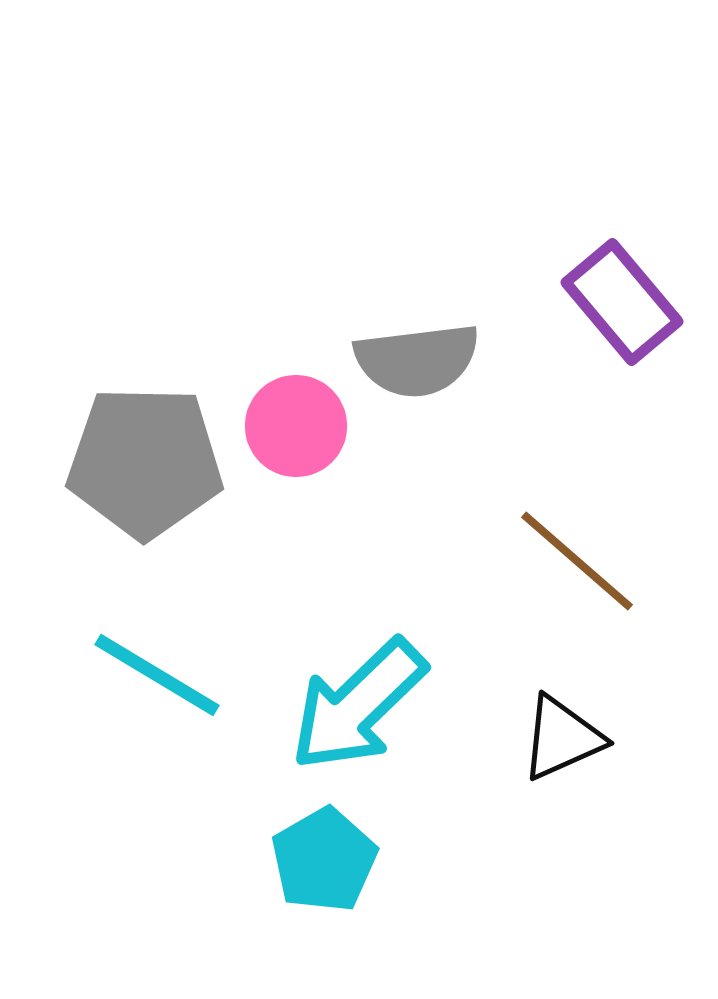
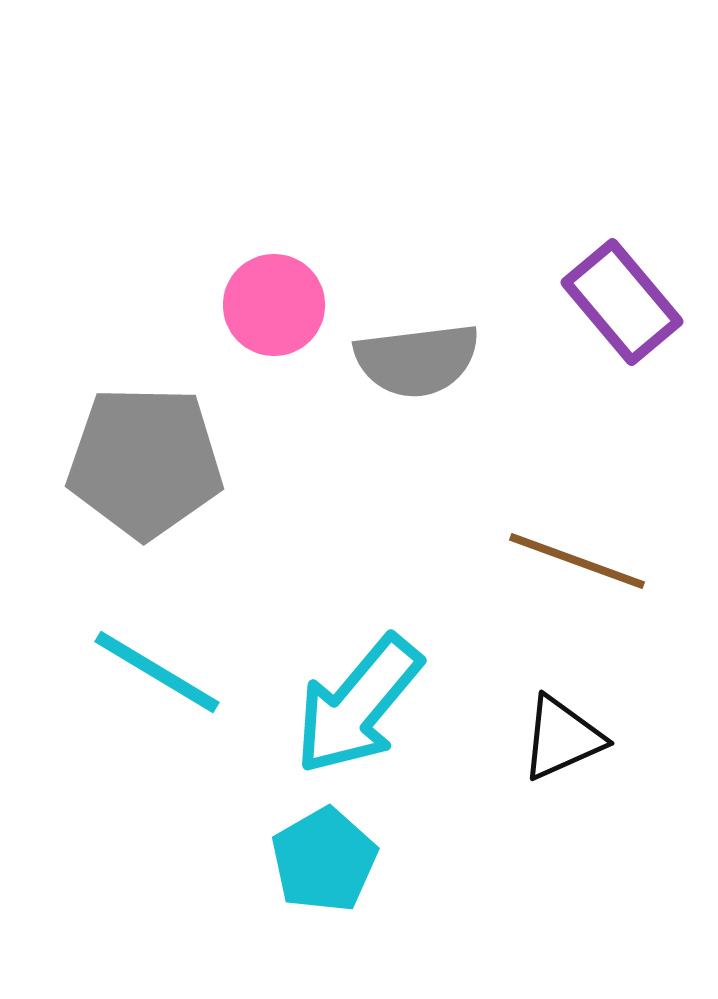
pink circle: moved 22 px left, 121 px up
brown line: rotated 21 degrees counterclockwise
cyan line: moved 3 px up
cyan arrow: rotated 6 degrees counterclockwise
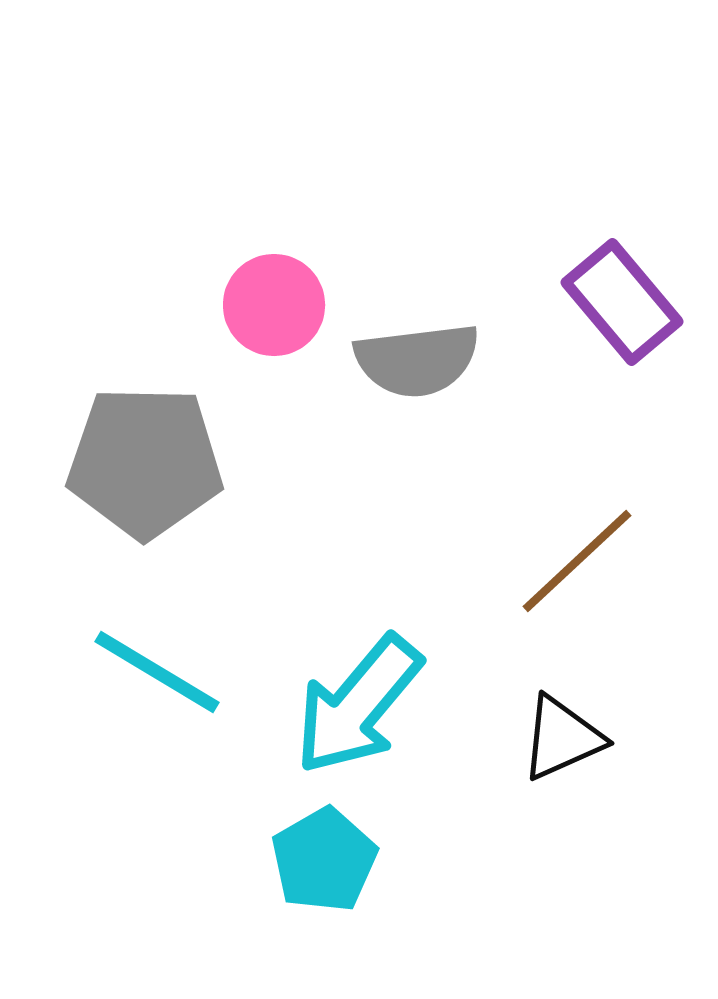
brown line: rotated 63 degrees counterclockwise
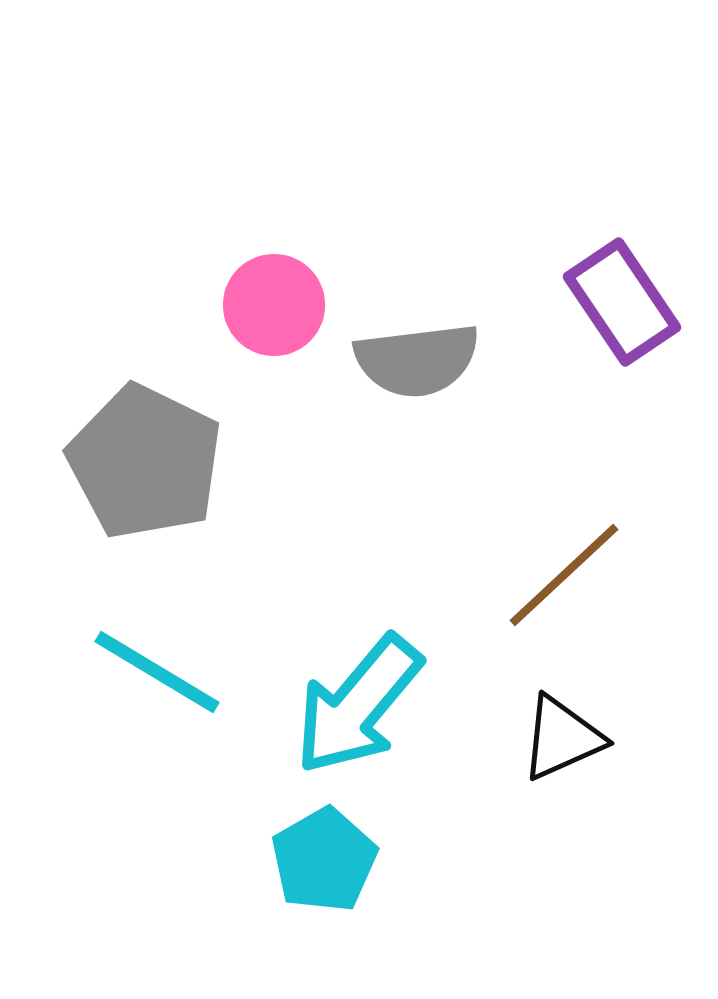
purple rectangle: rotated 6 degrees clockwise
gray pentagon: rotated 25 degrees clockwise
brown line: moved 13 px left, 14 px down
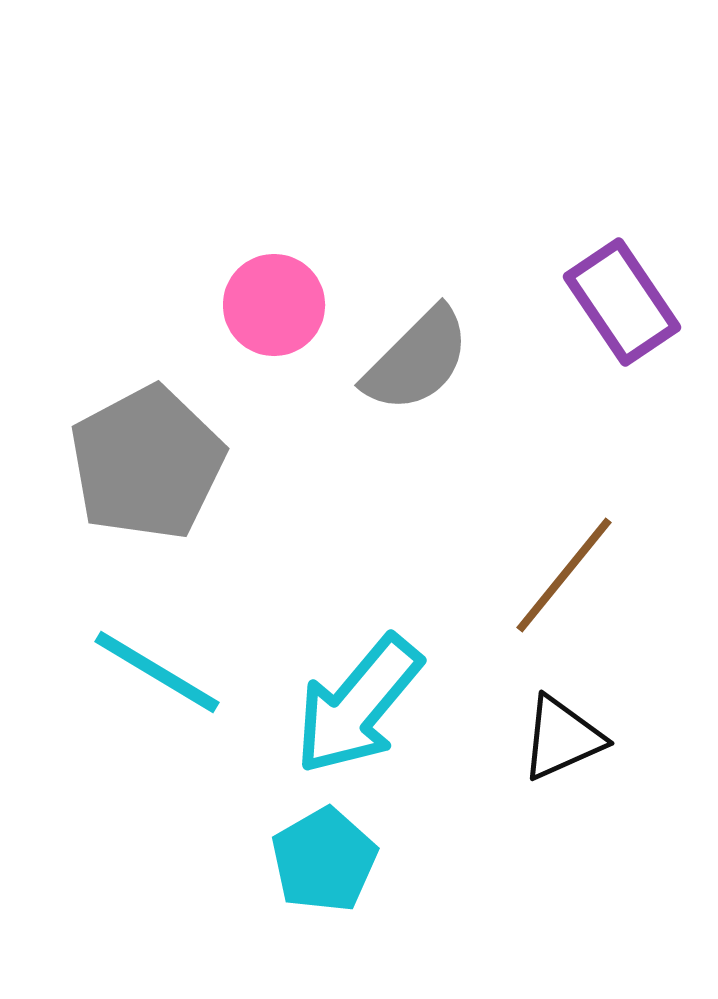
gray semicircle: rotated 38 degrees counterclockwise
gray pentagon: moved 2 px right, 1 px down; rotated 18 degrees clockwise
brown line: rotated 8 degrees counterclockwise
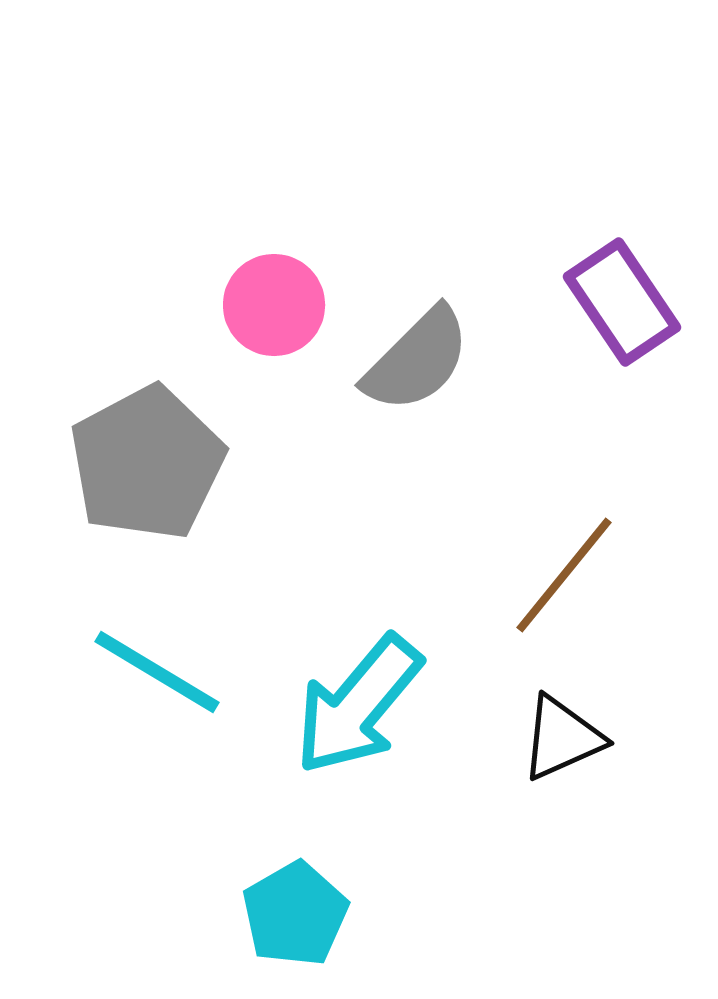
cyan pentagon: moved 29 px left, 54 px down
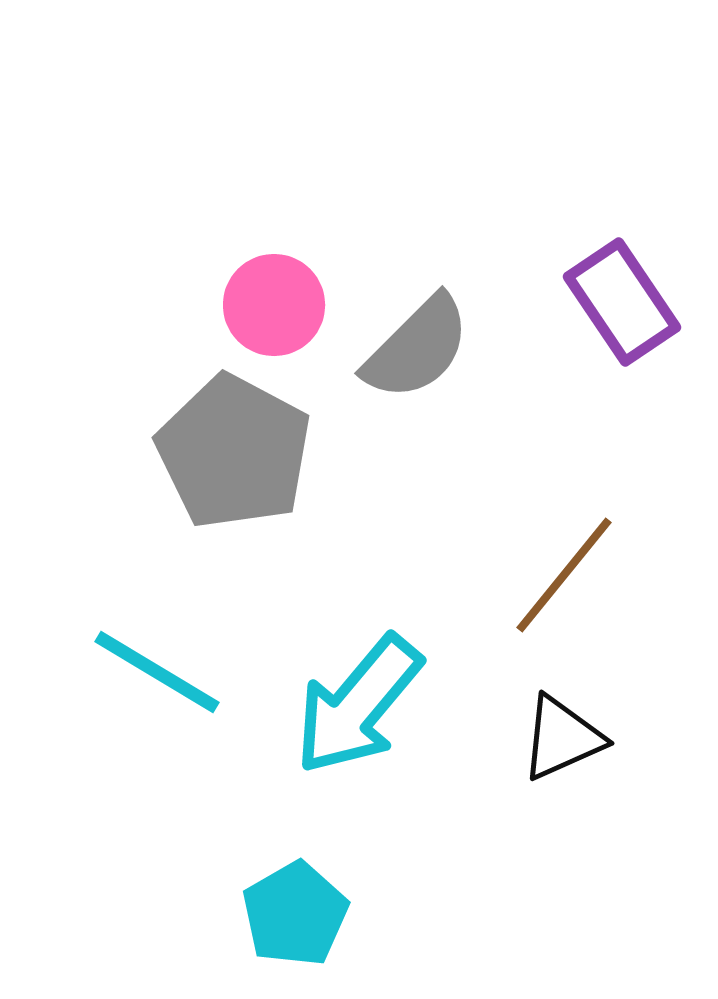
gray semicircle: moved 12 px up
gray pentagon: moved 87 px right, 11 px up; rotated 16 degrees counterclockwise
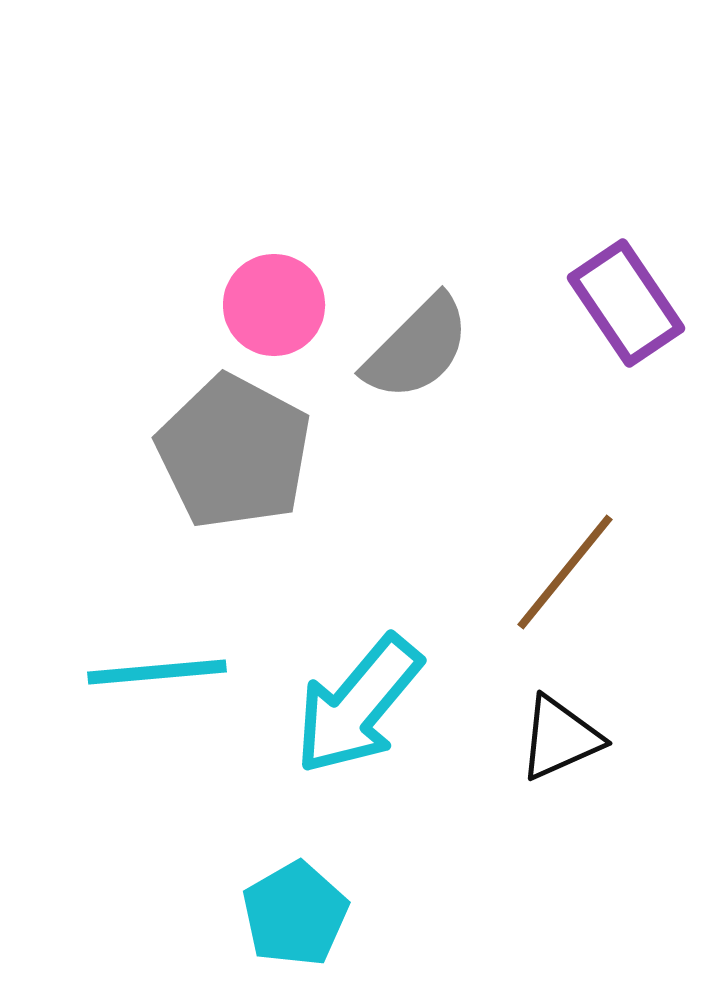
purple rectangle: moved 4 px right, 1 px down
brown line: moved 1 px right, 3 px up
cyan line: rotated 36 degrees counterclockwise
black triangle: moved 2 px left
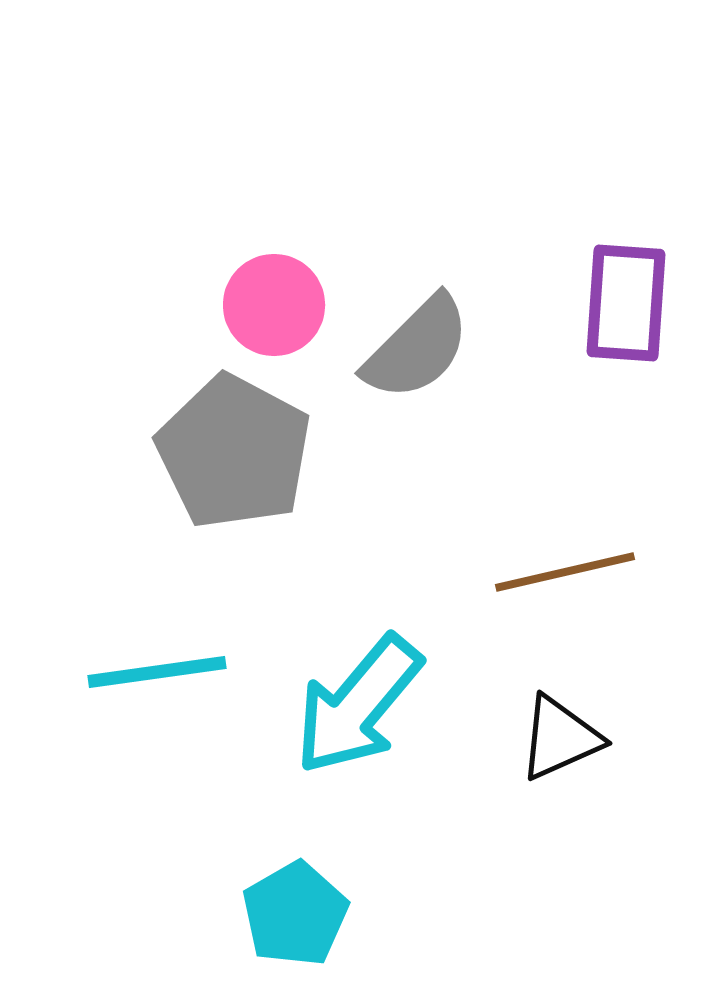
purple rectangle: rotated 38 degrees clockwise
brown line: rotated 38 degrees clockwise
cyan line: rotated 3 degrees counterclockwise
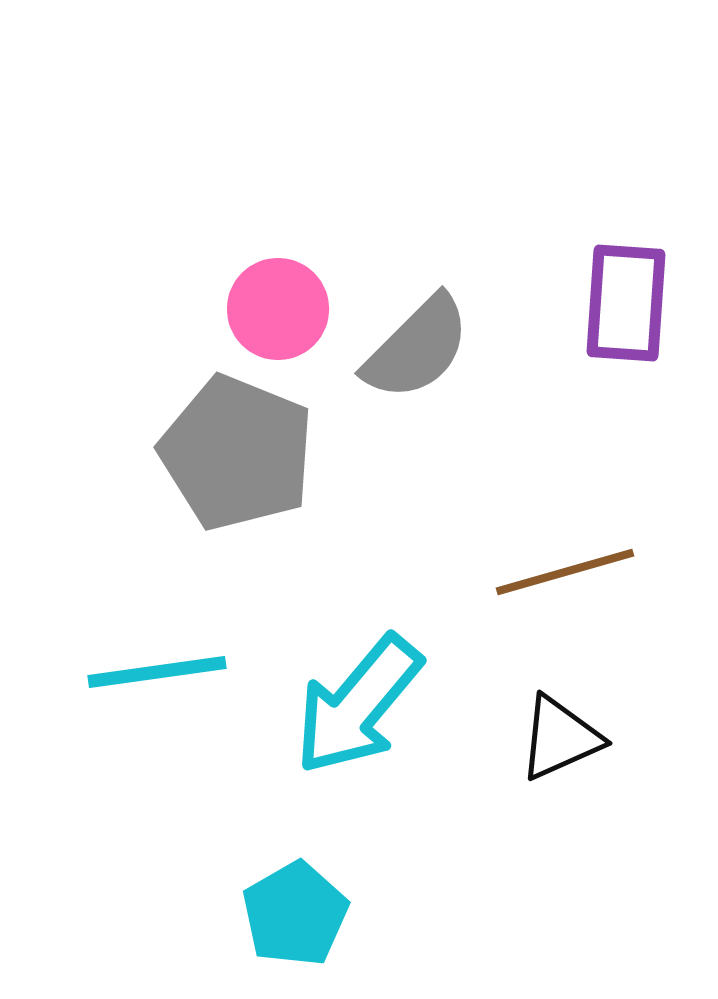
pink circle: moved 4 px right, 4 px down
gray pentagon: moved 3 px right, 1 px down; rotated 6 degrees counterclockwise
brown line: rotated 3 degrees counterclockwise
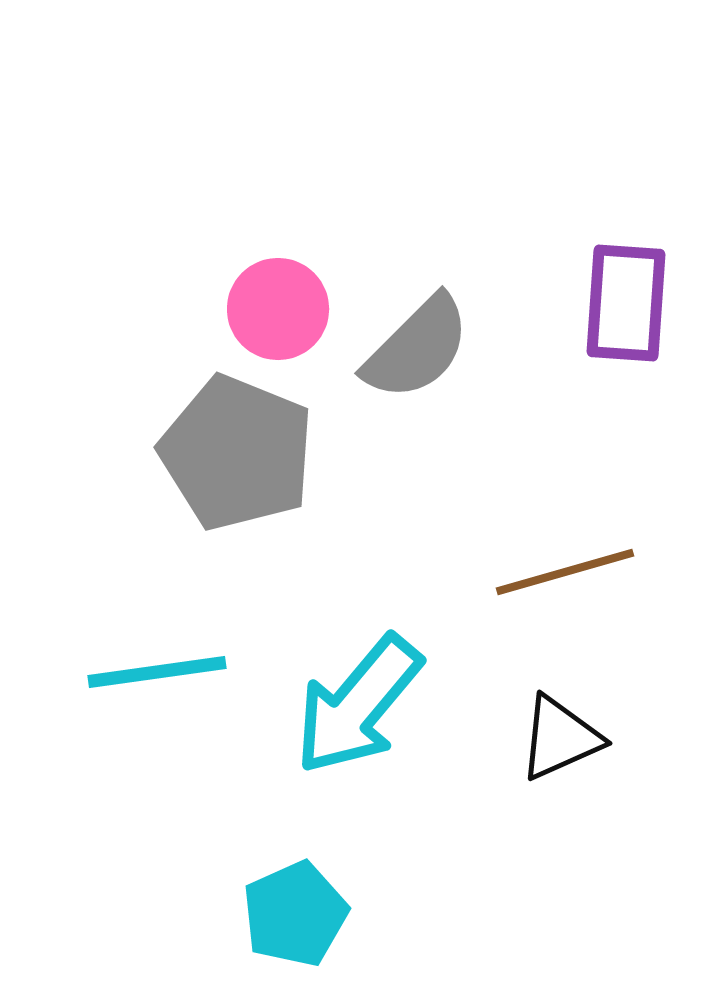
cyan pentagon: rotated 6 degrees clockwise
